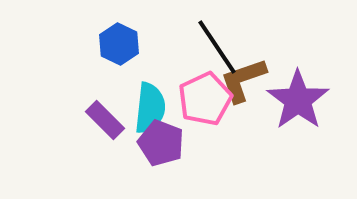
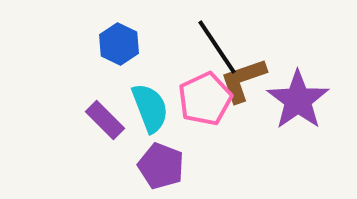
cyan semicircle: rotated 27 degrees counterclockwise
purple pentagon: moved 23 px down
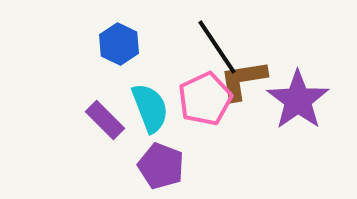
brown L-shape: rotated 10 degrees clockwise
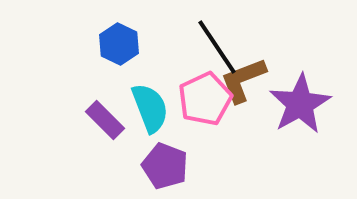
brown L-shape: rotated 12 degrees counterclockwise
purple star: moved 2 px right, 4 px down; rotated 6 degrees clockwise
purple pentagon: moved 4 px right
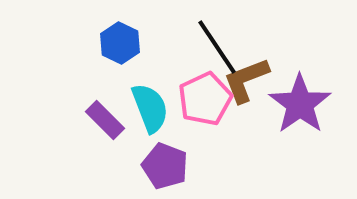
blue hexagon: moved 1 px right, 1 px up
brown L-shape: moved 3 px right
purple star: rotated 6 degrees counterclockwise
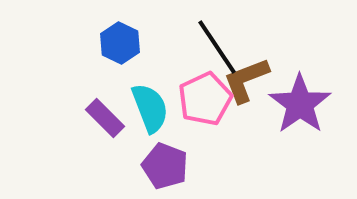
purple rectangle: moved 2 px up
